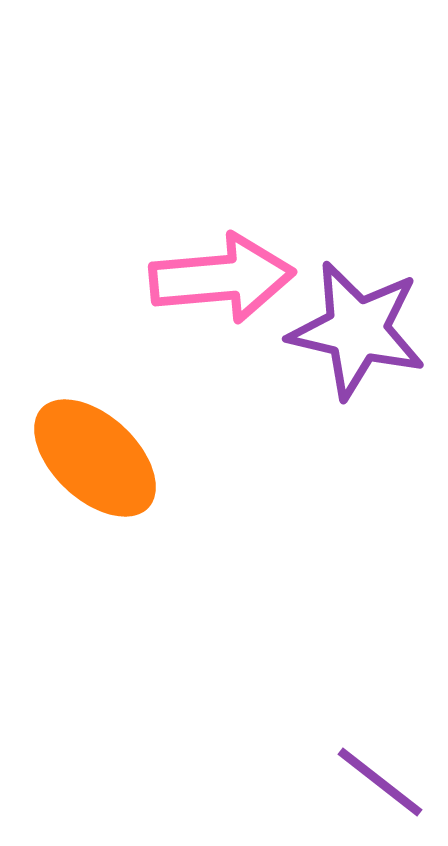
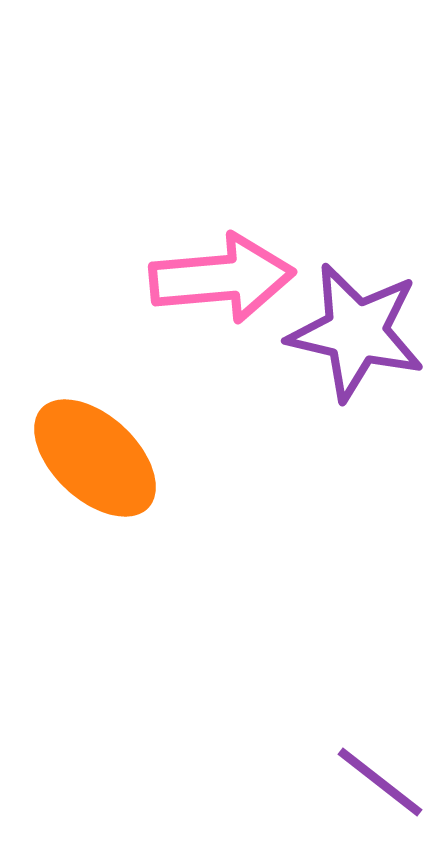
purple star: moved 1 px left, 2 px down
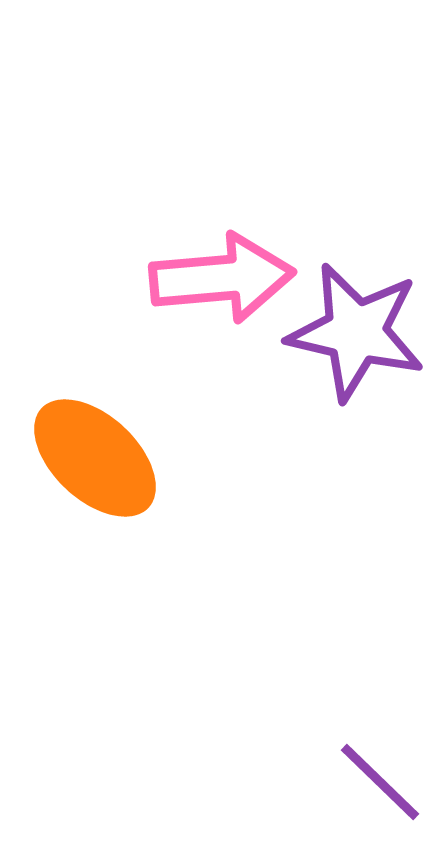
purple line: rotated 6 degrees clockwise
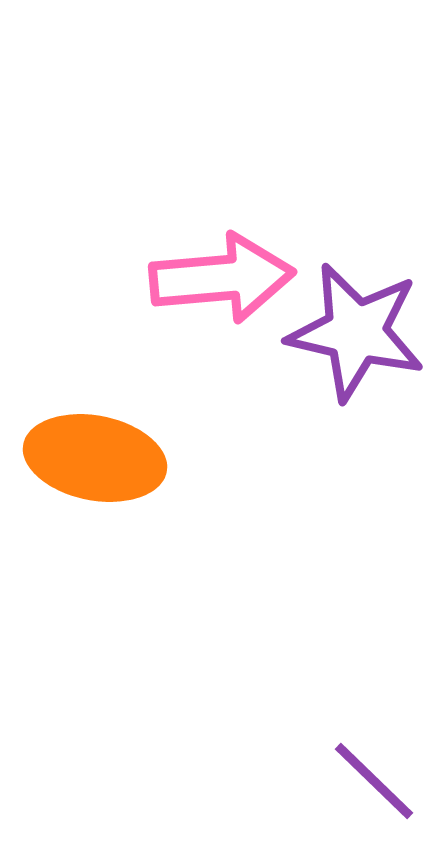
orange ellipse: rotated 32 degrees counterclockwise
purple line: moved 6 px left, 1 px up
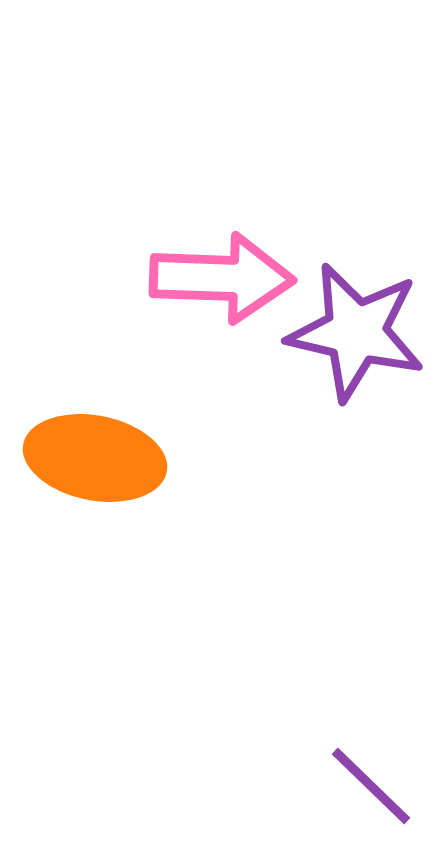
pink arrow: rotated 7 degrees clockwise
purple line: moved 3 px left, 5 px down
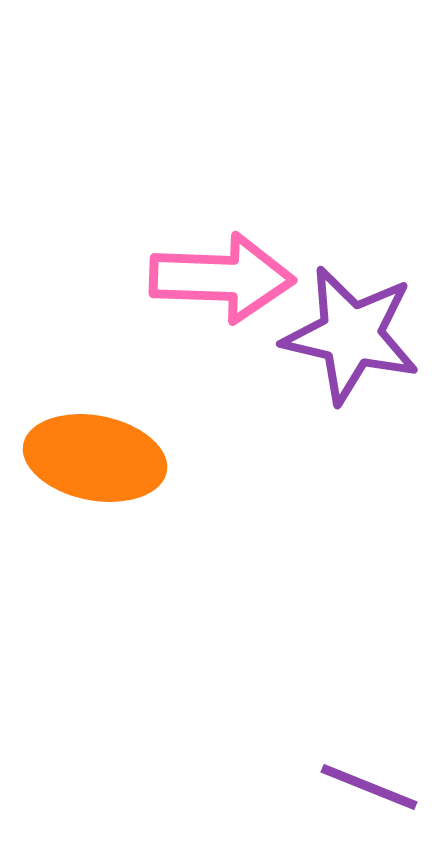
purple star: moved 5 px left, 3 px down
purple line: moved 2 px left, 1 px down; rotated 22 degrees counterclockwise
